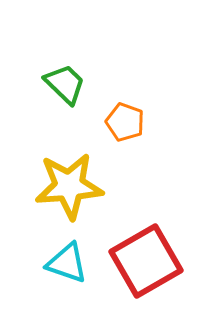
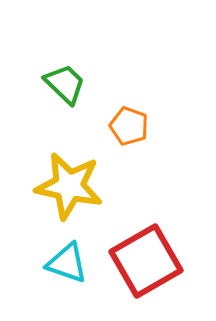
orange pentagon: moved 4 px right, 4 px down
yellow star: rotated 16 degrees clockwise
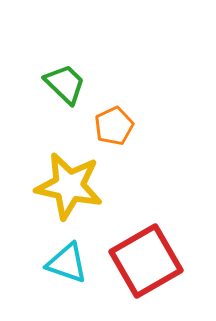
orange pentagon: moved 15 px left; rotated 27 degrees clockwise
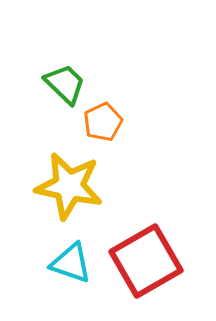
orange pentagon: moved 11 px left, 4 px up
cyan triangle: moved 4 px right
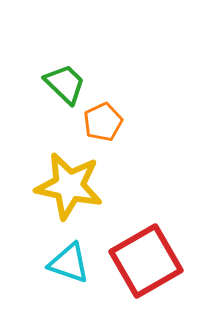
cyan triangle: moved 2 px left
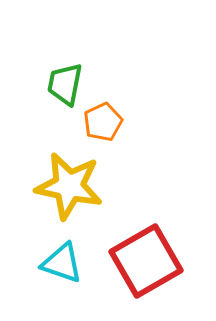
green trapezoid: rotated 123 degrees counterclockwise
cyan triangle: moved 7 px left
